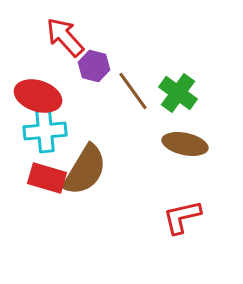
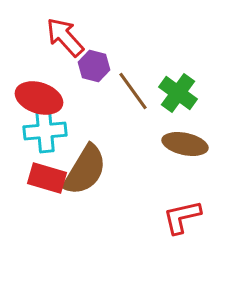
red ellipse: moved 1 px right, 2 px down
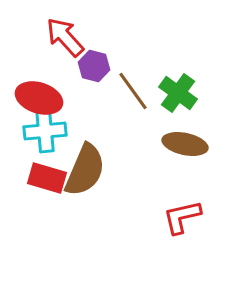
brown semicircle: rotated 8 degrees counterclockwise
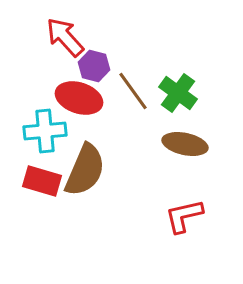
red ellipse: moved 40 px right
red rectangle: moved 5 px left, 3 px down
red L-shape: moved 2 px right, 1 px up
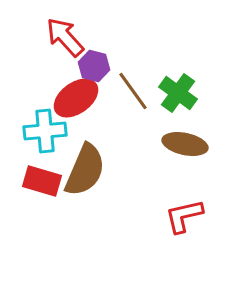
red ellipse: moved 3 px left; rotated 54 degrees counterclockwise
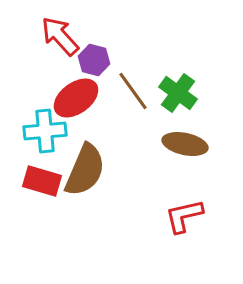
red arrow: moved 5 px left, 1 px up
purple hexagon: moved 6 px up
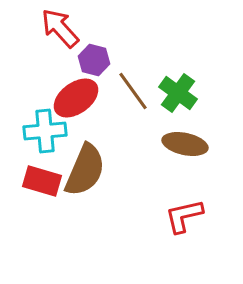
red arrow: moved 8 px up
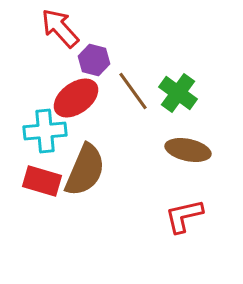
brown ellipse: moved 3 px right, 6 px down
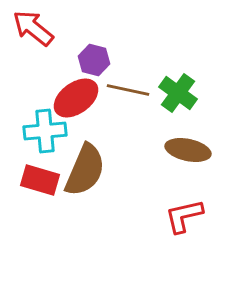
red arrow: moved 27 px left; rotated 9 degrees counterclockwise
brown line: moved 5 px left, 1 px up; rotated 42 degrees counterclockwise
red rectangle: moved 2 px left, 1 px up
